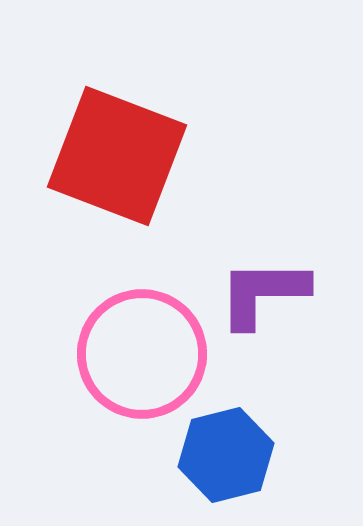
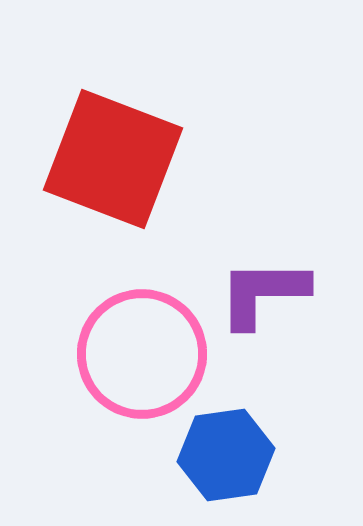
red square: moved 4 px left, 3 px down
blue hexagon: rotated 6 degrees clockwise
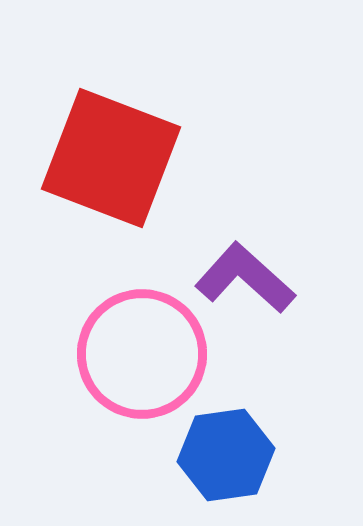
red square: moved 2 px left, 1 px up
purple L-shape: moved 18 px left, 15 px up; rotated 42 degrees clockwise
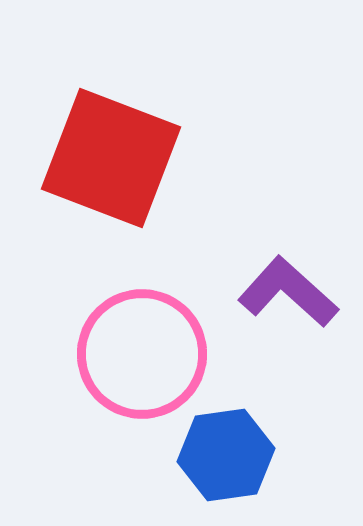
purple L-shape: moved 43 px right, 14 px down
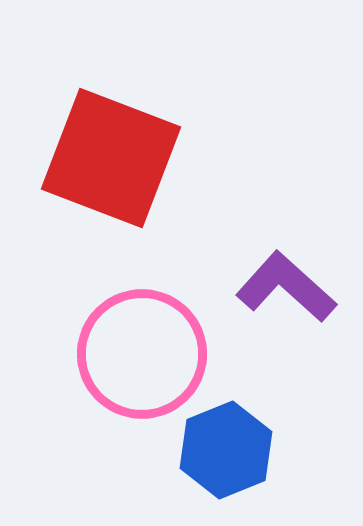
purple L-shape: moved 2 px left, 5 px up
blue hexagon: moved 5 px up; rotated 14 degrees counterclockwise
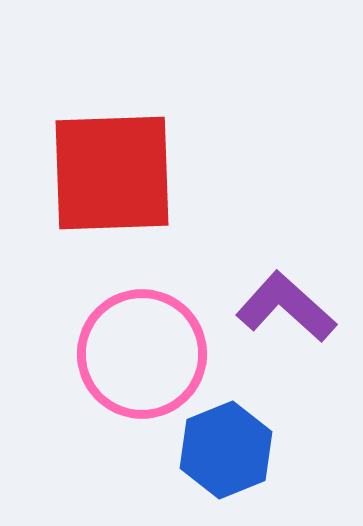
red square: moved 1 px right, 15 px down; rotated 23 degrees counterclockwise
purple L-shape: moved 20 px down
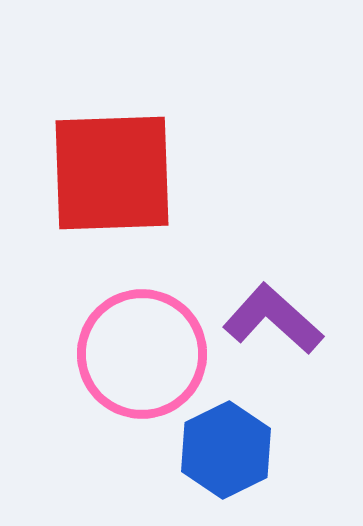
purple L-shape: moved 13 px left, 12 px down
blue hexagon: rotated 4 degrees counterclockwise
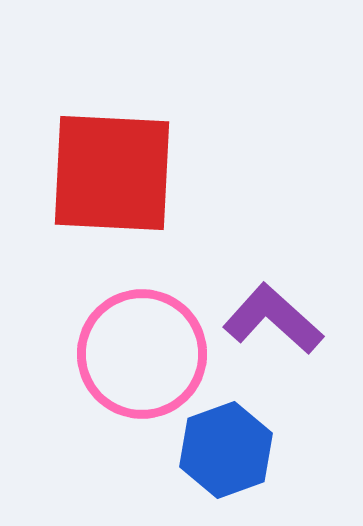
red square: rotated 5 degrees clockwise
blue hexagon: rotated 6 degrees clockwise
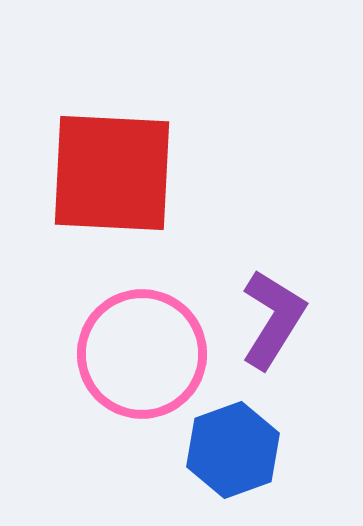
purple L-shape: rotated 80 degrees clockwise
blue hexagon: moved 7 px right
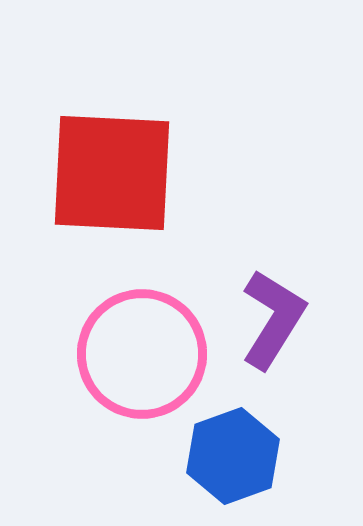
blue hexagon: moved 6 px down
